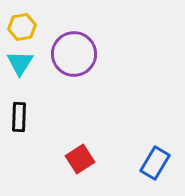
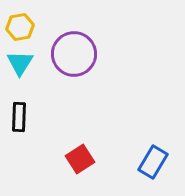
yellow hexagon: moved 2 px left
blue rectangle: moved 2 px left, 1 px up
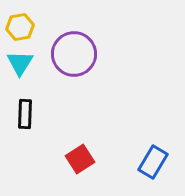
black rectangle: moved 6 px right, 3 px up
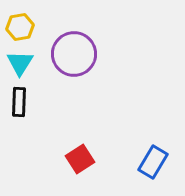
black rectangle: moved 6 px left, 12 px up
